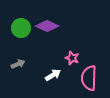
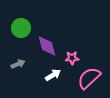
purple diamond: moved 20 px down; rotated 50 degrees clockwise
pink star: rotated 24 degrees counterclockwise
pink semicircle: rotated 45 degrees clockwise
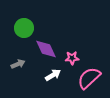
green circle: moved 3 px right
purple diamond: moved 1 px left, 3 px down; rotated 10 degrees counterclockwise
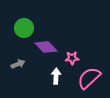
purple diamond: moved 2 px up; rotated 20 degrees counterclockwise
white arrow: moved 3 px right, 1 px down; rotated 56 degrees counterclockwise
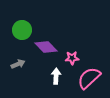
green circle: moved 2 px left, 2 px down
